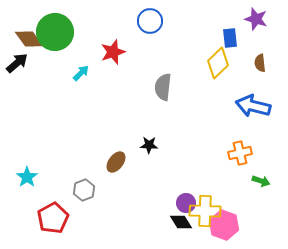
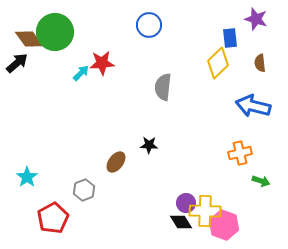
blue circle: moved 1 px left, 4 px down
red star: moved 11 px left, 11 px down; rotated 15 degrees clockwise
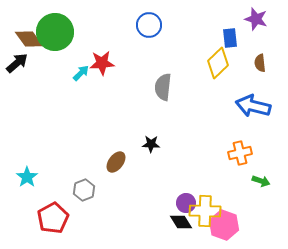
black star: moved 2 px right, 1 px up
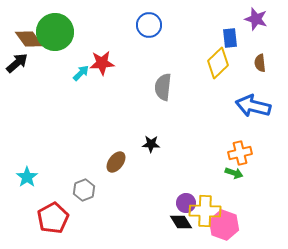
green arrow: moved 27 px left, 8 px up
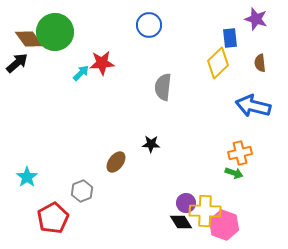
gray hexagon: moved 2 px left, 1 px down
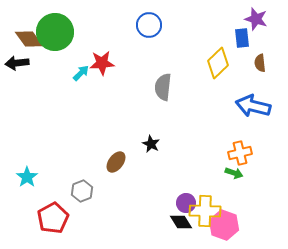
blue rectangle: moved 12 px right
black arrow: rotated 145 degrees counterclockwise
black star: rotated 24 degrees clockwise
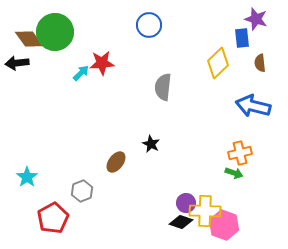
black diamond: rotated 40 degrees counterclockwise
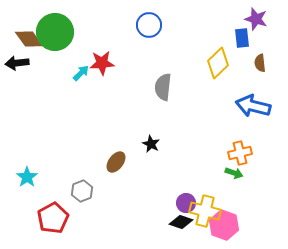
yellow cross: rotated 12 degrees clockwise
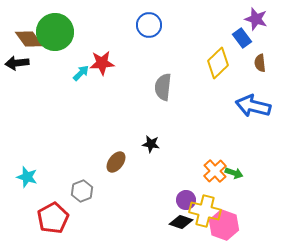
blue rectangle: rotated 30 degrees counterclockwise
black star: rotated 18 degrees counterclockwise
orange cross: moved 25 px left, 18 px down; rotated 30 degrees counterclockwise
cyan star: rotated 20 degrees counterclockwise
purple circle: moved 3 px up
